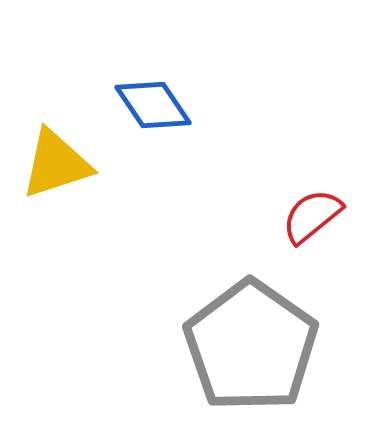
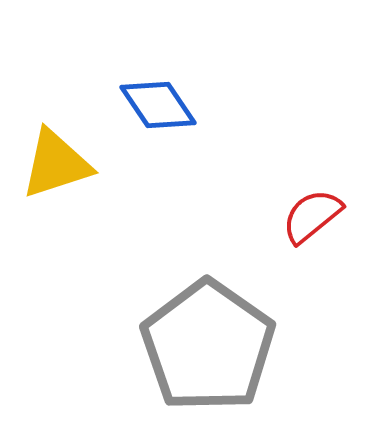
blue diamond: moved 5 px right
gray pentagon: moved 43 px left
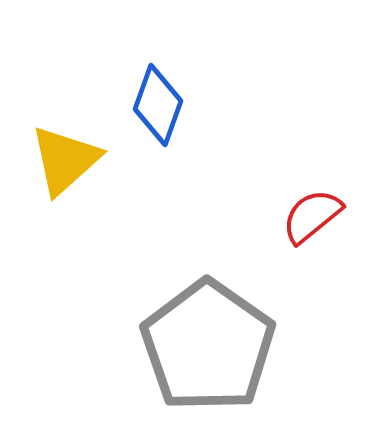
blue diamond: rotated 54 degrees clockwise
yellow triangle: moved 9 px right, 4 px up; rotated 24 degrees counterclockwise
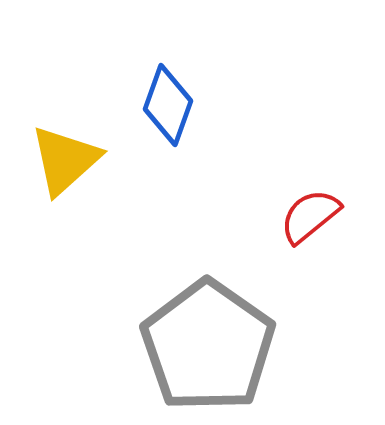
blue diamond: moved 10 px right
red semicircle: moved 2 px left
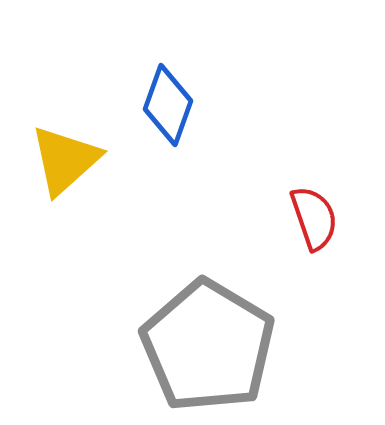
red semicircle: moved 4 px right, 2 px down; rotated 110 degrees clockwise
gray pentagon: rotated 4 degrees counterclockwise
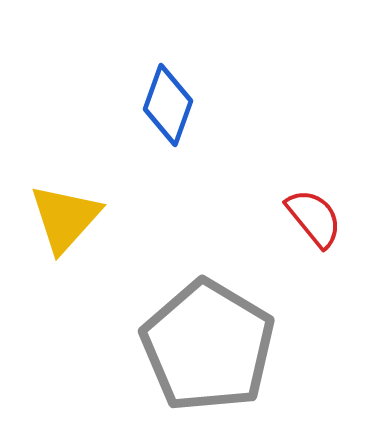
yellow triangle: moved 58 px down; rotated 6 degrees counterclockwise
red semicircle: rotated 20 degrees counterclockwise
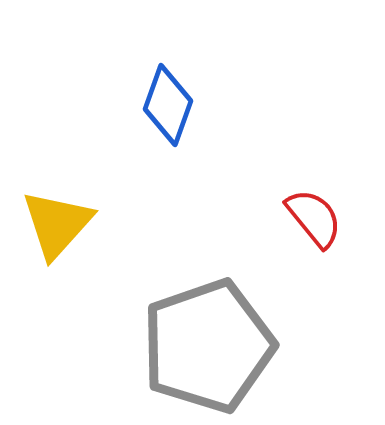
yellow triangle: moved 8 px left, 6 px down
gray pentagon: rotated 22 degrees clockwise
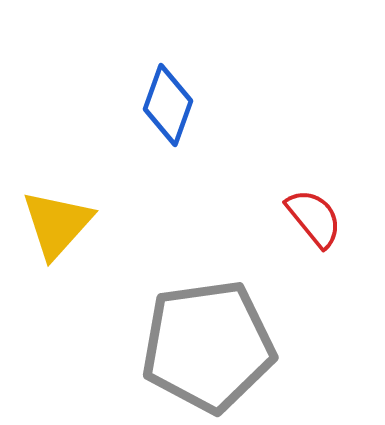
gray pentagon: rotated 11 degrees clockwise
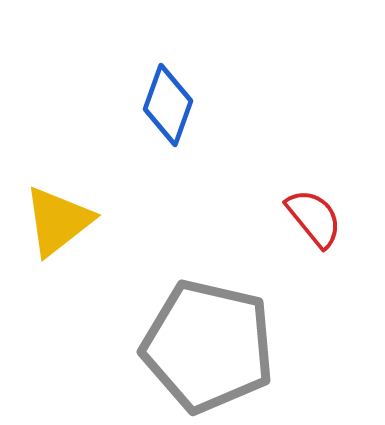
yellow triangle: moved 1 px right, 3 px up; rotated 10 degrees clockwise
gray pentagon: rotated 21 degrees clockwise
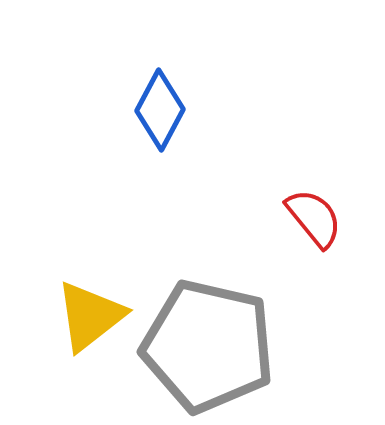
blue diamond: moved 8 px left, 5 px down; rotated 8 degrees clockwise
yellow triangle: moved 32 px right, 95 px down
